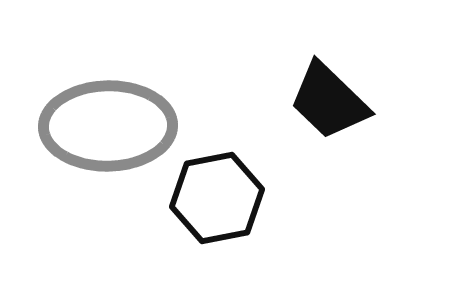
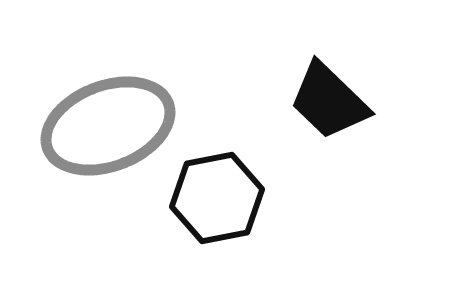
gray ellipse: rotated 20 degrees counterclockwise
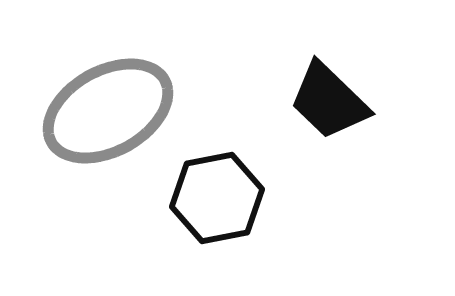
gray ellipse: moved 15 px up; rotated 8 degrees counterclockwise
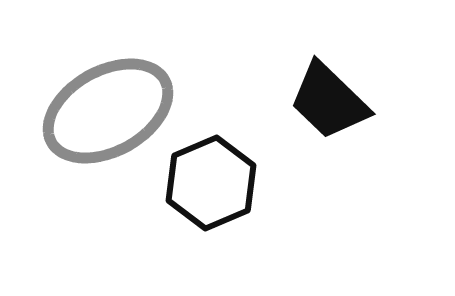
black hexagon: moved 6 px left, 15 px up; rotated 12 degrees counterclockwise
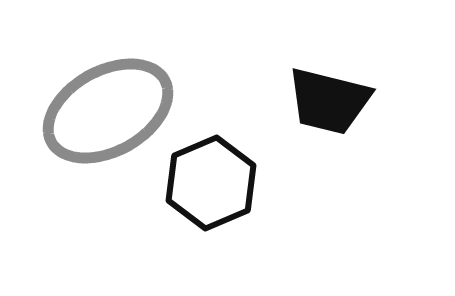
black trapezoid: rotated 30 degrees counterclockwise
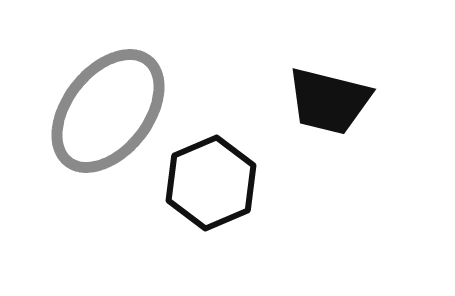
gray ellipse: rotated 23 degrees counterclockwise
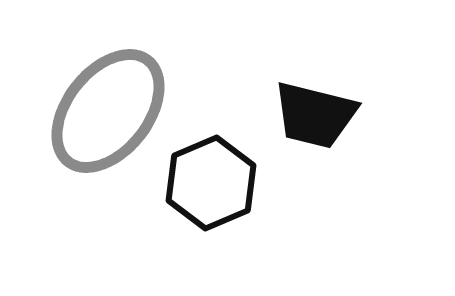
black trapezoid: moved 14 px left, 14 px down
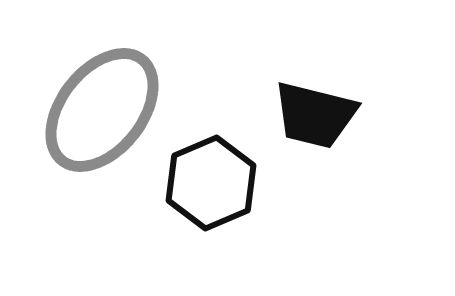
gray ellipse: moved 6 px left, 1 px up
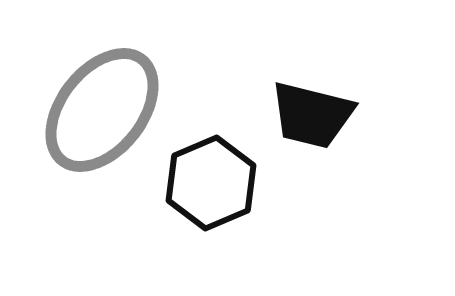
black trapezoid: moved 3 px left
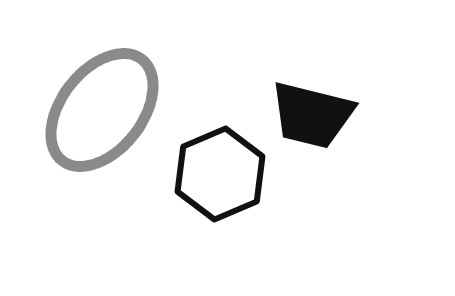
black hexagon: moved 9 px right, 9 px up
